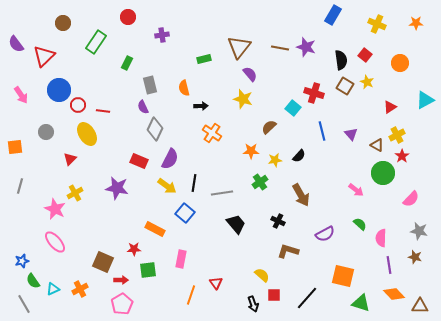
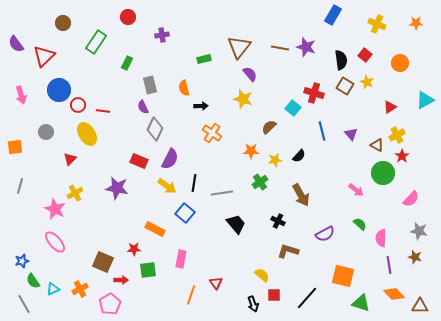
pink arrow at (21, 95): rotated 18 degrees clockwise
pink pentagon at (122, 304): moved 12 px left
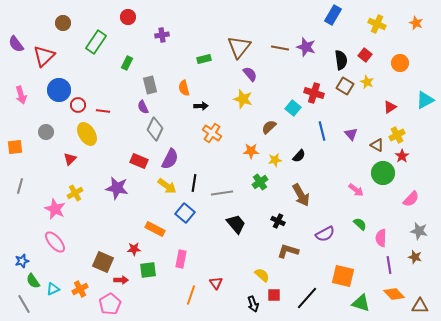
orange star at (416, 23): rotated 24 degrees clockwise
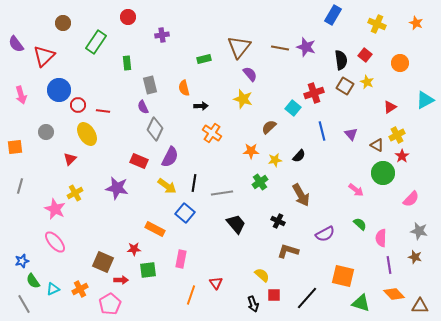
green rectangle at (127, 63): rotated 32 degrees counterclockwise
red cross at (314, 93): rotated 36 degrees counterclockwise
purple semicircle at (170, 159): moved 2 px up
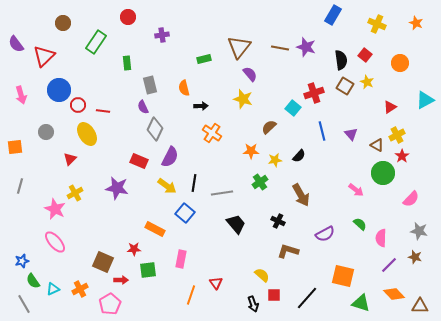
purple line at (389, 265): rotated 54 degrees clockwise
